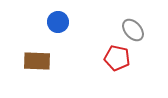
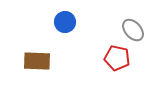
blue circle: moved 7 px right
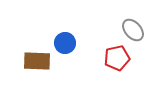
blue circle: moved 21 px down
red pentagon: rotated 25 degrees counterclockwise
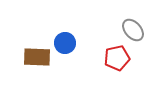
brown rectangle: moved 4 px up
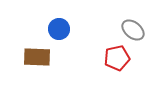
gray ellipse: rotated 10 degrees counterclockwise
blue circle: moved 6 px left, 14 px up
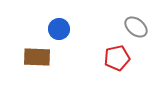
gray ellipse: moved 3 px right, 3 px up
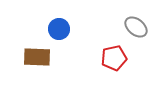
red pentagon: moved 3 px left
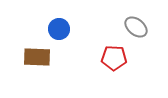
red pentagon: rotated 15 degrees clockwise
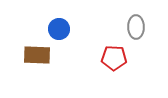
gray ellipse: rotated 50 degrees clockwise
brown rectangle: moved 2 px up
